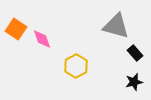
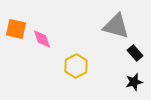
orange square: rotated 20 degrees counterclockwise
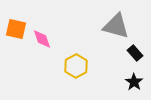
black star: rotated 24 degrees counterclockwise
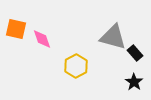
gray triangle: moved 3 px left, 11 px down
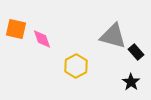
gray triangle: moved 1 px up
black rectangle: moved 1 px right, 1 px up
black star: moved 3 px left
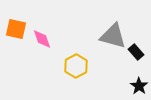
black star: moved 8 px right, 4 px down
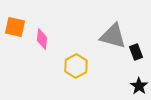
orange square: moved 1 px left, 2 px up
pink diamond: rotated 25 degrees clockwise
black rectangle: rotated 21 degrees clockwise
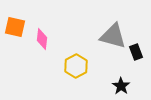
black star: moved 18 px left
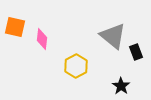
gray triangle: rotated 24 degrees clockwise
